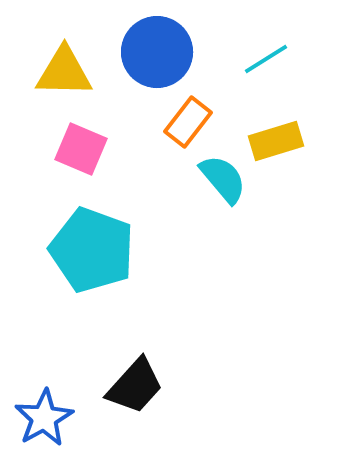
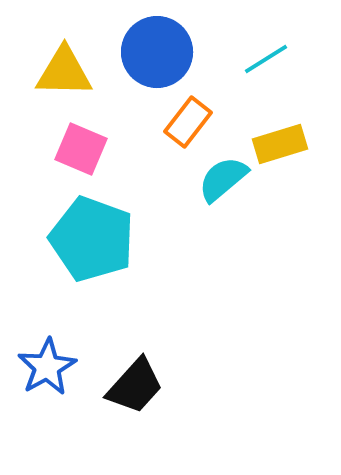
yellow rectangle: moved 4 px right, 3 px down
cyan semicircle: rotated 90 degrees counterclockwise
cyan pentagon: moved 11 px up
blue star: moved 3 px right, 51 px up
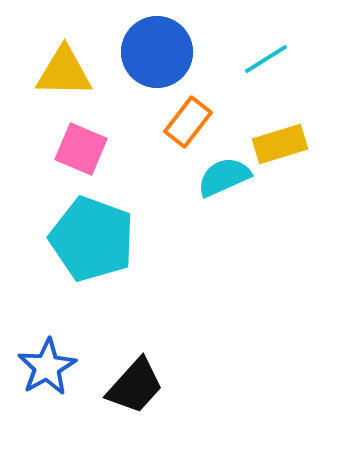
cyan semicircle: moved 1 px right, 2 px up; rotated 16 degrees clockwise
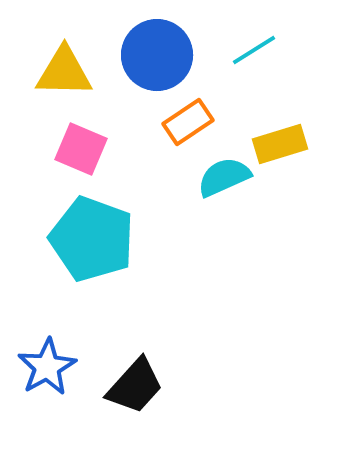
blue circle: moved 3 px down
cyan line: moved 12 px left, 9 px up
orange rectangle: rotated 18 degrees clockwise
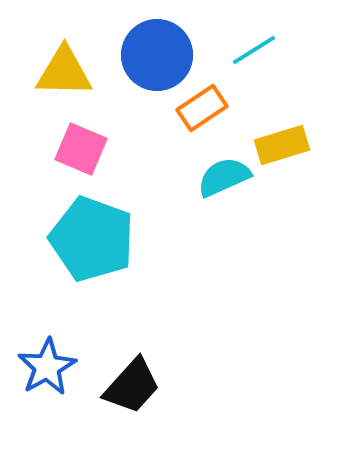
orange rectangle: moved 14 px right, 14 px up
yellow rectangle: moved 2 px right, 1 px down
black trapezoid: moved 3 px left
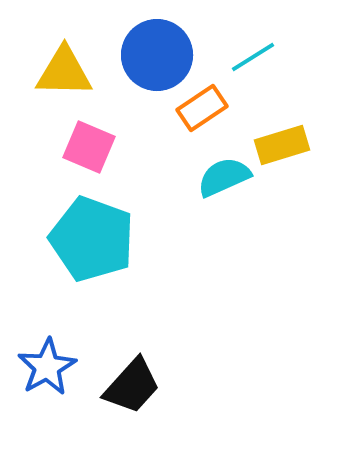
cyan line: moved 1 px left, 7 px down
pink square: moved 8 px right, 2 px up
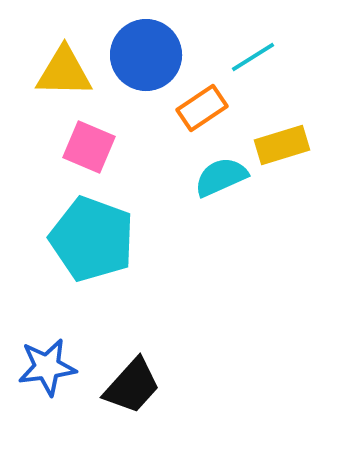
blue circle: moved 11 px left
cyan semicircle: moved 3 px left
blue star: rotated 22 degrees clockwise
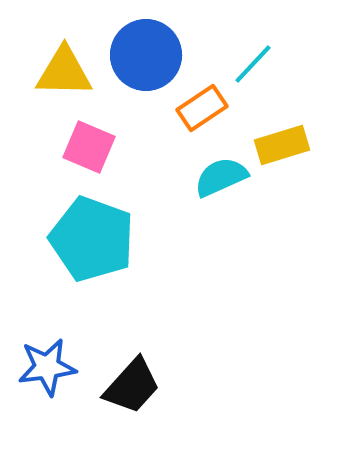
cyan line: moved 7 px down; rotated 15 degrees counterclockwise
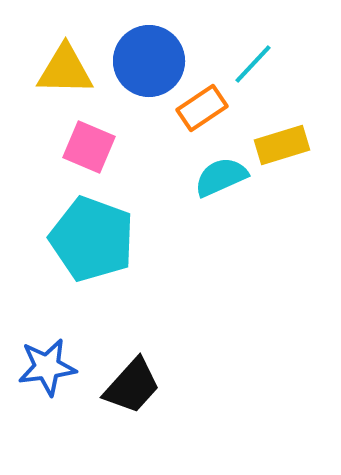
blue circle: moved 3 px right, 6 px down
yellow triangle: moved 1 px right, 2 px up
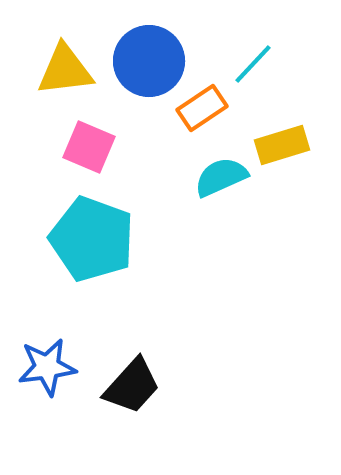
yellow triangle: rotated 8 degrees counterclockwise
